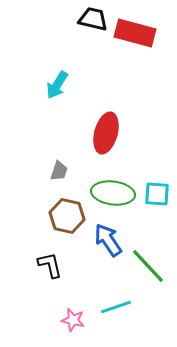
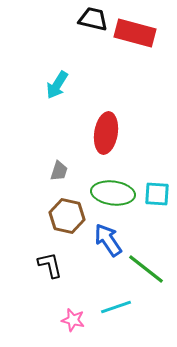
red ellipse: rotated 6 degrees counterclockwise
green line: moved 2 px left, 3 px down; rotated 9 degrees counterclockwise
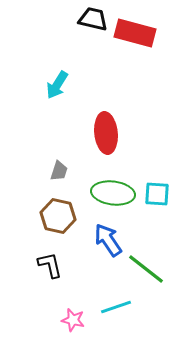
red ellipse: rotated 15 degrees counterclockwise
brown hexagon: moved 9 px left
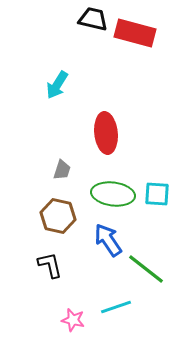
gray trapezoid: moved 3 px right, 1 px up
green ellipse: moved 1 px down
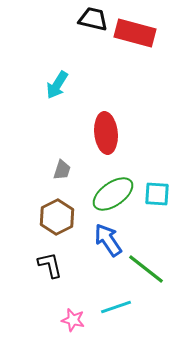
green ellipse: rotated 42 degrees counterclockwise
brown hexagon: moved 1 px left, 1 px down; rotated 20 degrees clockwise
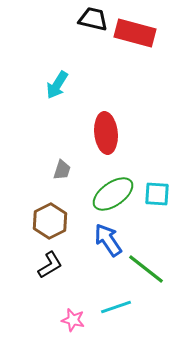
brown hexagon: moved 7 px left, 4 px down
black L-shape: rotated 72 degrees clockwise
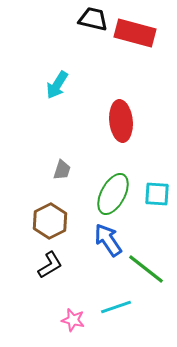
red ellipse: moved 15 px right, 12 px up
green ellipse: rotated 27 degrees counterclockwise
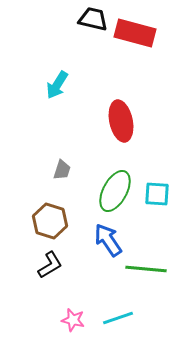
red ellipse: rotated 6 degrees counterclockwise
green ellipse: moved 2 px right, 3 px up
brown hexagon: rotated 16 degrees counterclockwise
green line: rotated 33 degrees counterclockwise
cyan line: moved 2 px right, 11 px down
